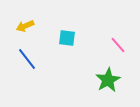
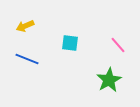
cyan square: moved 3 px right, 5 px down
blue line: rotated 30 degrees counterclockwise
green star: moved 1 px right
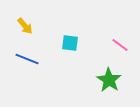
yellow arrow: rotated 108 degrees counterclockwise
pink line: moved 2 px right; rotated 12 degrees counterclockwise
green star: rotated 10 degrees counterclockwise
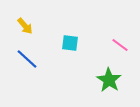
blue line: rotated 20 degrees clockwise
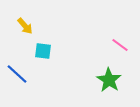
cyan square: moved 27 px left, 8 px down
blue line: moved 10 px left, 15 px down
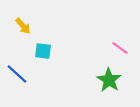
yellow arrow: moved 2 px left
pink line: moved 3 px down
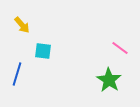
yellow arrow: moved 1 px left, 1 px up
blue line: rotated 65 degrees clockwise
